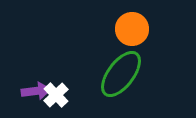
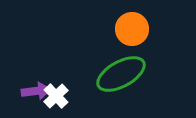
green ellipse: rotated 24 degrees clockwise
white cross: moved 1 px down
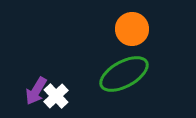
green ellipse: moved 3 px right
purple arrow: rotated 128 degrees clockwise
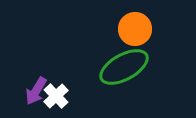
orange circle: moved 3 px right
green ellipse: moved 7 px up
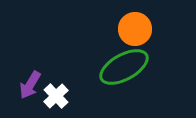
purple arrow: moved 6 px left, 6 px up
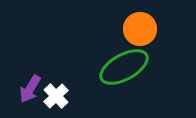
orange circle: moved 5 px right
purple arrow: moved 4 px down
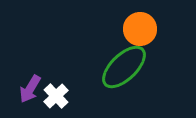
green ellipse: rotated 15 degrees counterclockwise
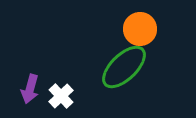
purple arrow: rotated 16 degrees counterclockwise
white cross: moved 5 px right
